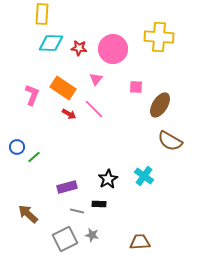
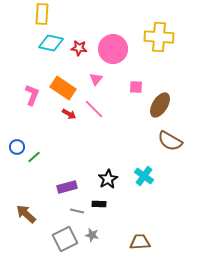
cyan diamond: rotated 10 degrees clockwise
brown arrow: moved 2 px left
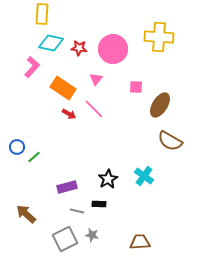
pink L-shape: moved 28 px up; rotated 20 degrees clockwise
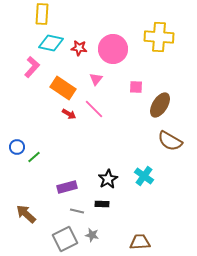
black rectangle: moved 3 px right
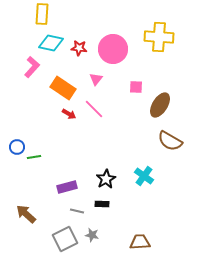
green line: rotated 32 degrees clockwise
black star: moved 2 px left
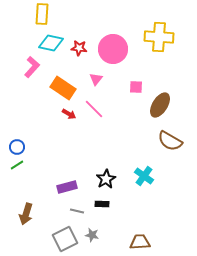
green line: moved 17 px left, 8 px down; rotated 24 degrees counterclockwise
brown arrow: rotated 115 degrees counterclockwise
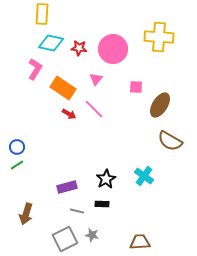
pink L-shape: moved 3 px right, 2 px down; rotated 10 degrees counterclockwise
